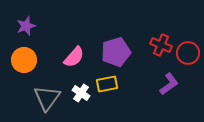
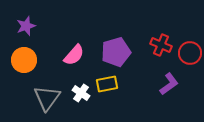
red circle: moved 2 px right
pink semicircle: moved 2 px up
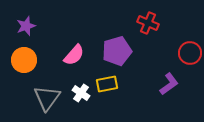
red cross: moved 13 px left, 22 px up
purple pentagon: moved 1 px right, 1 px up
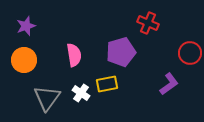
purple pentagon: moved 4 px right, 1 px down
pink semicircle: rotated 50 degrees counterclockwise
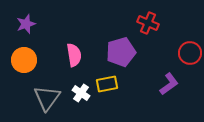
purple star: moved 2 px up
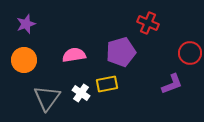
pink semicircle: rotated 90 degrees counterclockwise
purple L-shape: moved 3 px right; rotated 15 degrees clockwise
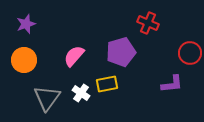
pink semicircle: moved 1 px down; rotated 40 degrees counterclockwise
purple L-shape: rotated 15 degrees clockwise
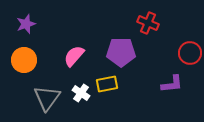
purple pentagon: rotated 16 degrees clockwise
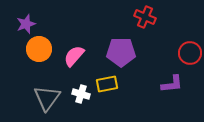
red cross: moved 3 px left, 6 px up
orange circle: moved 15 px right, 11 px up
white cross: moved 1 px down; rotated 18 degrees counterclockwise
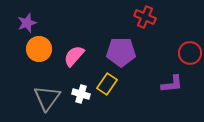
purple star: moved 1 px right, 1 px up
yellow rectangle: rotated 45 degrees counterclockwise
